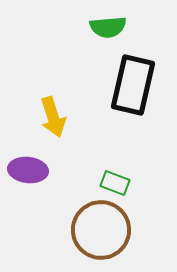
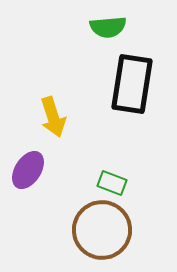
black rectangle: moved 1 px left, 1 px up; rotated 4 degrees counterclockwise
purple ellipse: rotated 63 degrees counterclockwise
green rectangle: moved 3 px left
brown circle: moved 1 px right
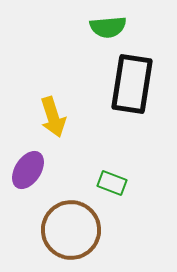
brown circle: moved 31 px left
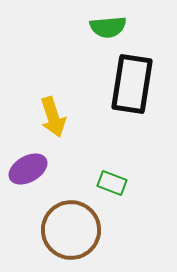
purple ellipse: moved 1 px up; rotated 27 degrees clockwise
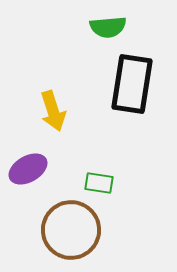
yellow arrow: moved 6 px up
green rectangle: moved 13 px left; rotated 12 degrees counterclockwise
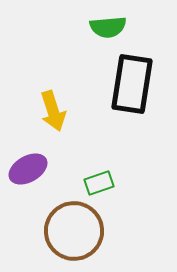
green rectangle: rotated 28 degrees counterclockwise
brown circle: moved 3 px right, 1 px down
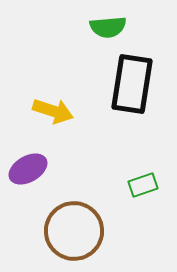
yellow arrow: rotated 54 degrees counterclockwise
green rectangle: moved 44 px right, 2 px down
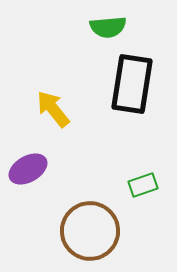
yellow arrow: moved 2 px up; rotated 147 degrees counterclockwise
brown circle: moved 16 px right
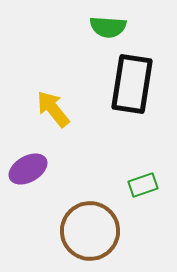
green semicircle: rotated 9 degrees clockwise
